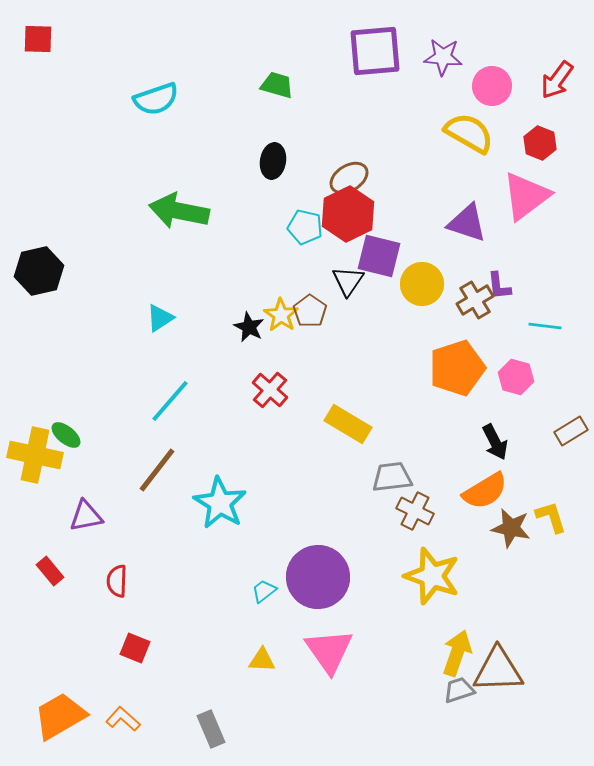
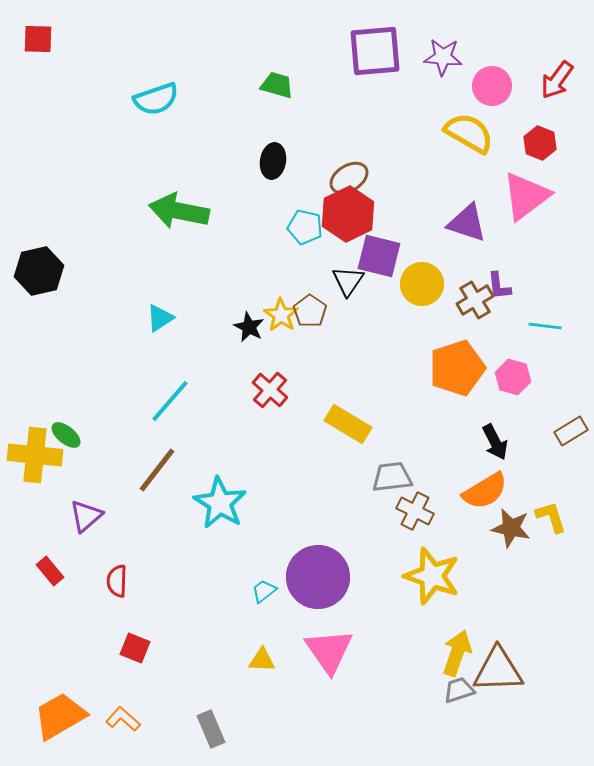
pink hexagon at (516, 377): moved 3 px left
yellow cross at (35, 455): rotated 6 degrees counterclockwise
purple triangle at (86, 516): rotated 30 degrees counterclockwise
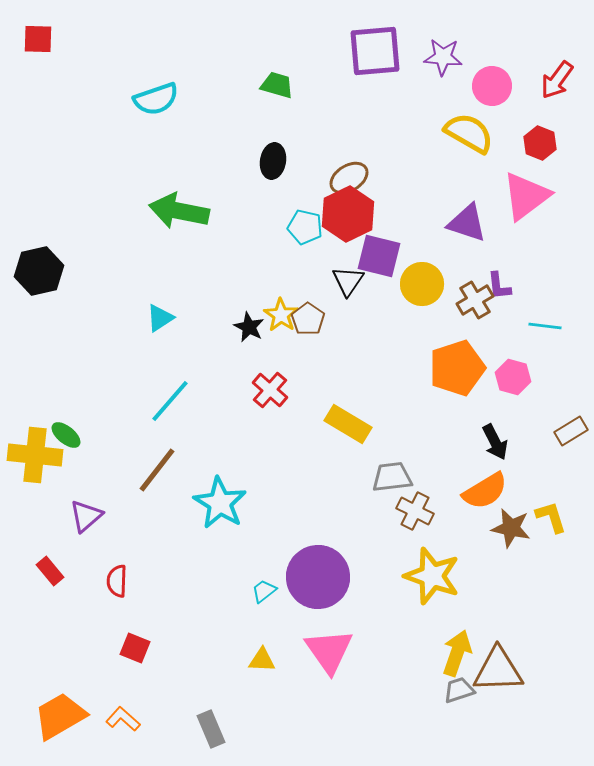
brown pentagon at (310, 311): moved 2 px left, 8 px down
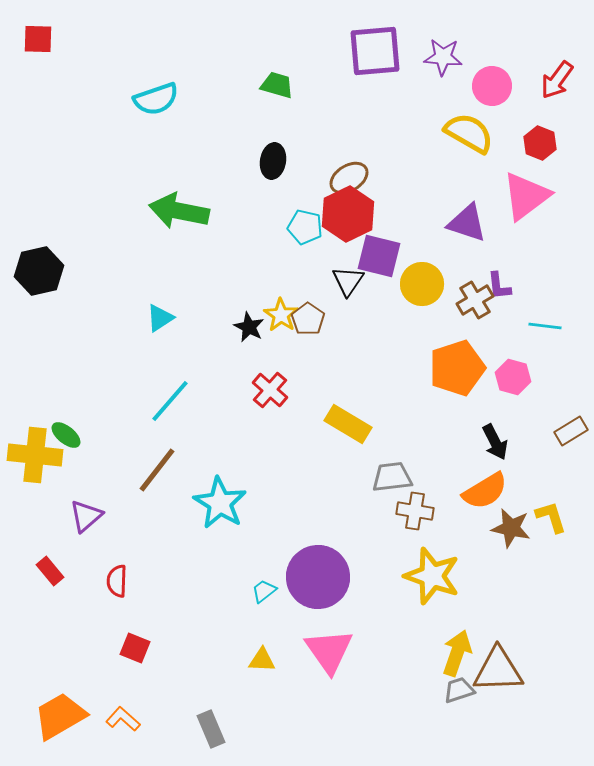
brown cross at (415, 511): rotated 18 degrees counterclockwise
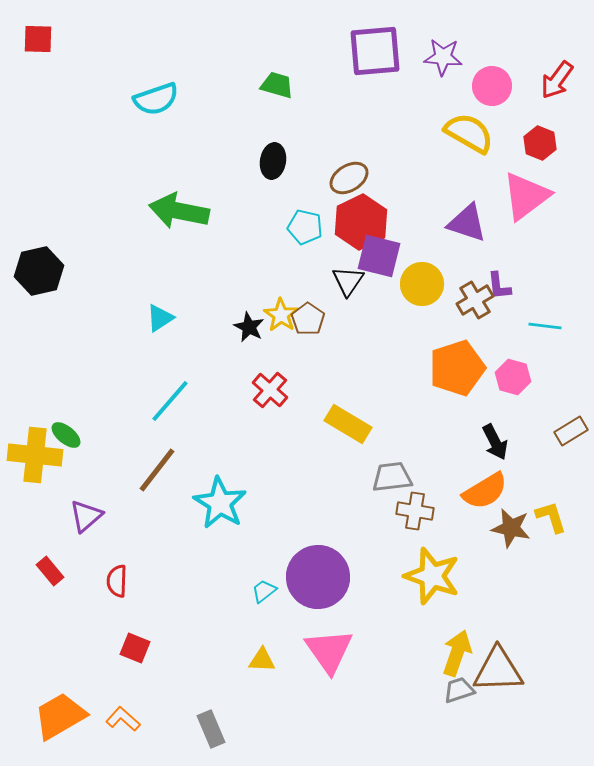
red hexagon at (348, 214): moved 13 px right, 8 px down
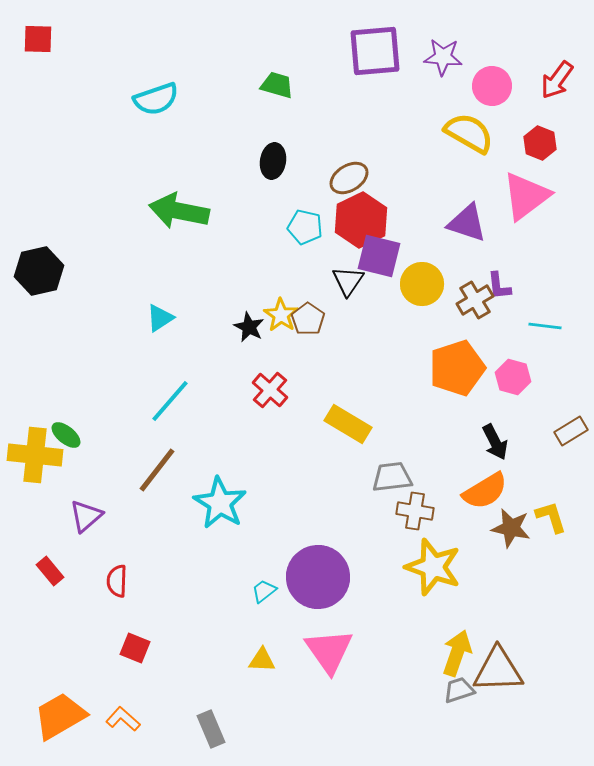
red hexagon at (361, 222): moved 2 px up
yellow star at (432, 576): moved 1 px right, 9 px up
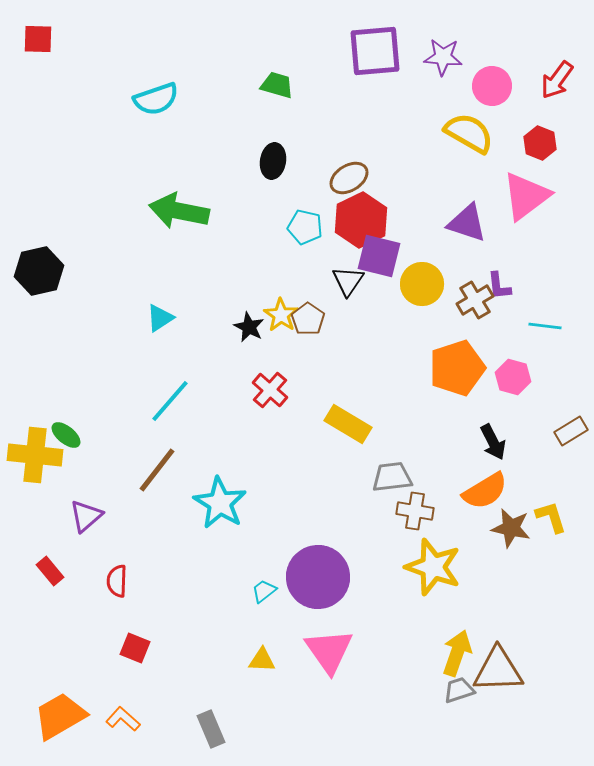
black arrow at (495, 442): moved 2 px left
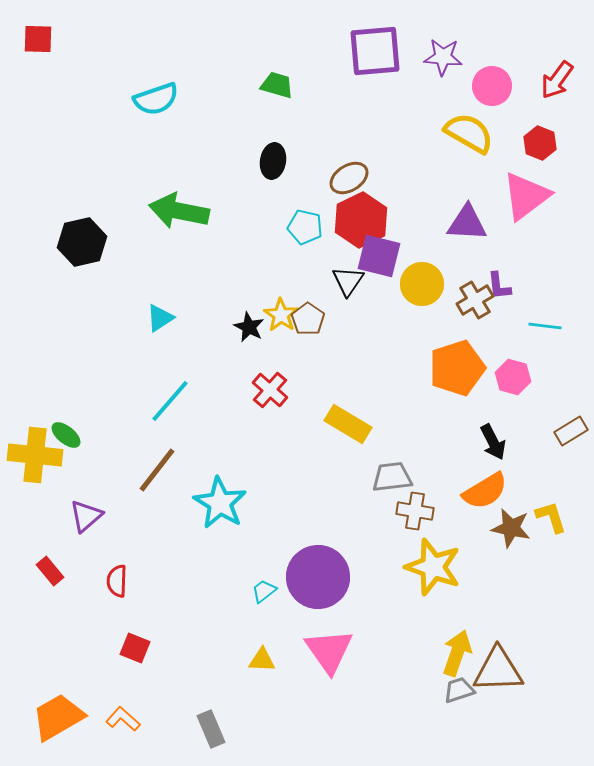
purple triangle at (467, 223): rotated 15 degrees counterclockwise
black hexagon at (39, 271): moved 43 px right, 29 px up
orange trapezoid at (60, 716): moved 2 px left, 1 px down
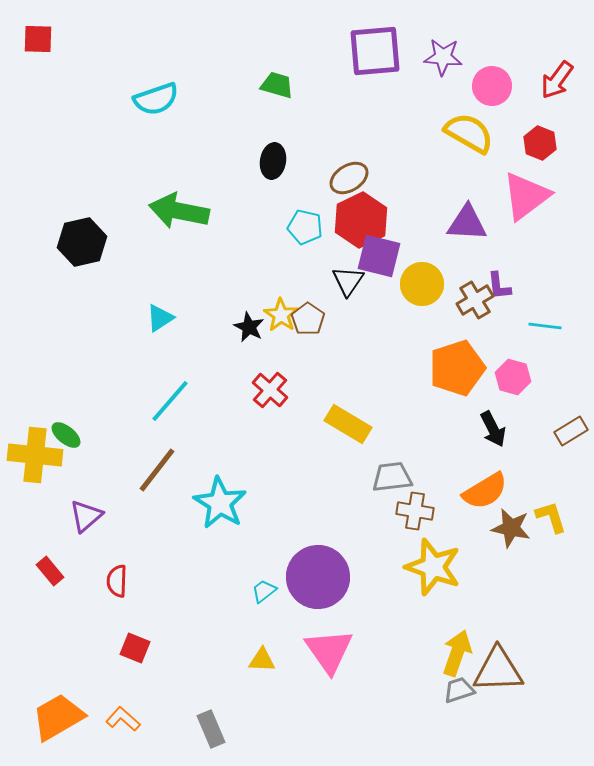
black arrow at (493, 442): moved 13 px up
